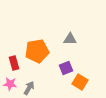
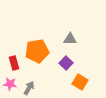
purple square: moved 5 px up; rotated 24 degrees counterclockwise
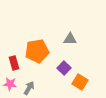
purple square: moved 2 px left, 5 px down
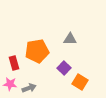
gray arrow: rotated 40 degrees clockwise
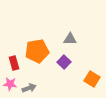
purple square: moved 6 px up
orange square: moved 12 px right, 3 px up
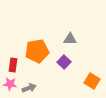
red rectangle: moved 1 px left, 2 px down; rotated 24 degrees clockwise
orange square: moved 2 px down
